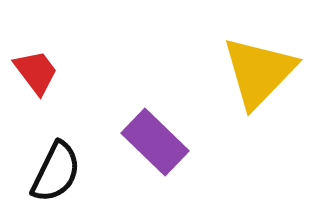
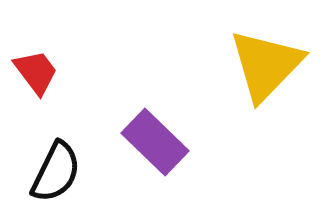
yellow triangle: moved 7 px right, 7 px up
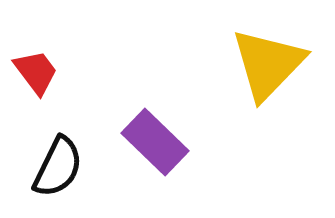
yellow triangle: moved 2 px right, 1 px up
black semicircle: moved 2 px right, 5 px up
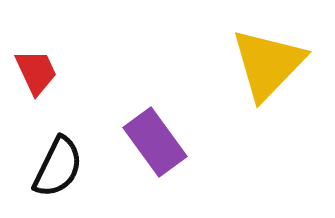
red trapezoid: rotated 12 degrees clockwise
purple rectangle: rotated 10 degrees clockwise
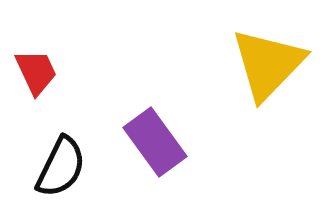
black semicircle: moved 3 px right
